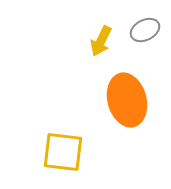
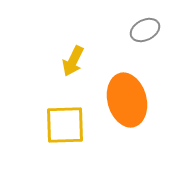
yellow arrow: moved 28 px left, 20 px down
yellow square: moved 2 px right, 27 px up; rotated 9 degrees counterclockwise
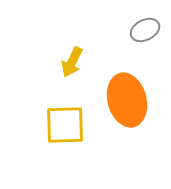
yellow arrow: moved 1 px left, 1 px down
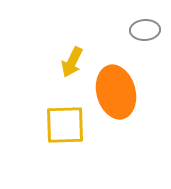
gray ellipse: rotated 24 degrees clockwise
orange ellipse: moved 11 px left, 8 px up
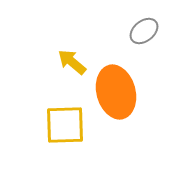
gray ellipse: moved 1 px left, 1 px down; rotated 36 degrees counterclockwise
yellow arrow: rotated 104 degrees clockwise
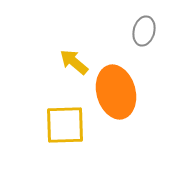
gray ellipse: rotated 36 degrees counterclockwise
yellow arrow: moved 2 px right
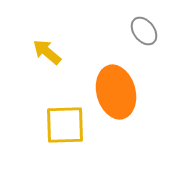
gray ellipse: rotated 52 degrees counterclockwise
yellow arrow: moved 27 px left, 10 px up
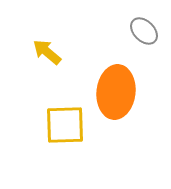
gray ellipse: rotated 8 degrees counterclockwise
orange ellipse: rotated 21 degrees clockwise
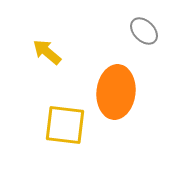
yellow square: rotated 9 degrees clockwise
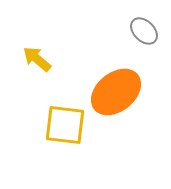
yellow arrow: moved 10 px left, 7 px down
orange ellipse: rotated 45 degrees clockwise
